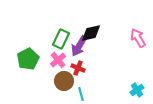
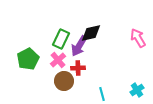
red cross: rotated 24 degrees counterclockwise
cyan line: moved 21 px right
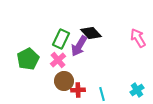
black diamond: rotated 60 degrees clockwise
red cross: moved 22 px down
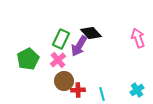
pink arrow: rotated 12 degrees clockwise
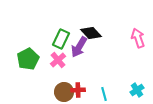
purple arrow: moved 1 px down
brown circle: moved 11 px down
cyan line: moved 2 px right
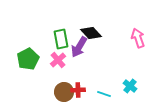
green rectangle: rotated 36 degrees counterclockwise
cyan cross: moved 7 px left, 4 px up; rotated 16 degrees counterclockwise
cyan line: rotated 56 degrees counterclockwise
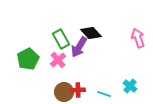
green rectangle: rotated 18 degrees counterclockwise
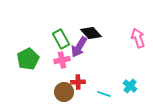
pink cross: moved 4 px right; rotated 28 degrees clockwise
red cross: moved 8 px up
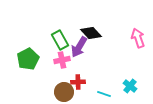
green rectangle: moved 1 px left, 1 px down
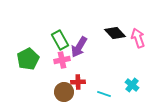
black diamond: moved 24 px right
cyan cross: moved 2 px right, 1 px up
